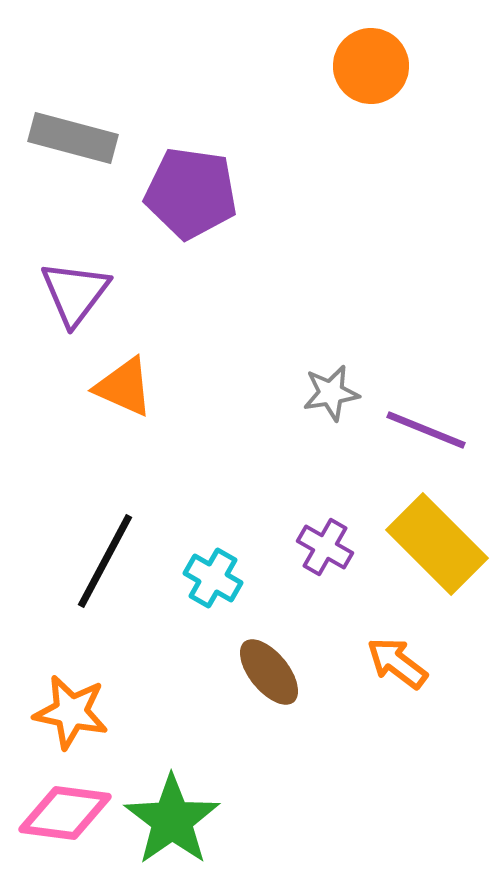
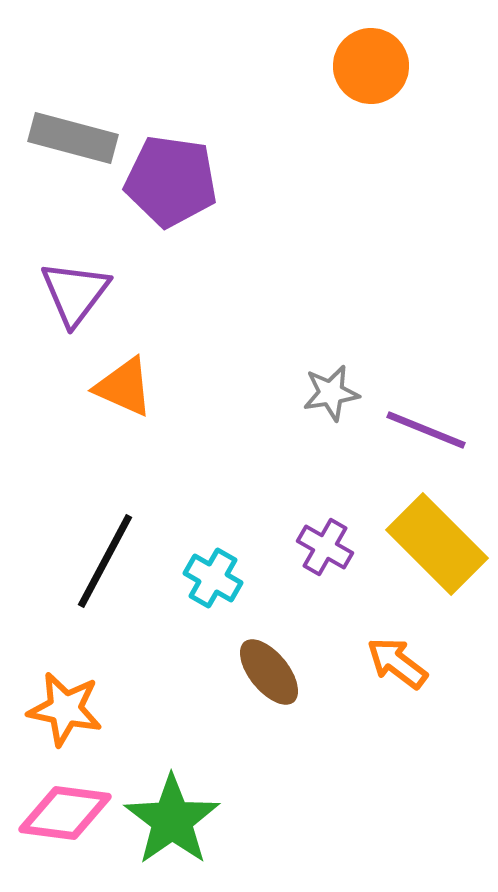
purple pentagon: moved 20 px left, 12 px up
orange star: moved 6 px left, 3 px up
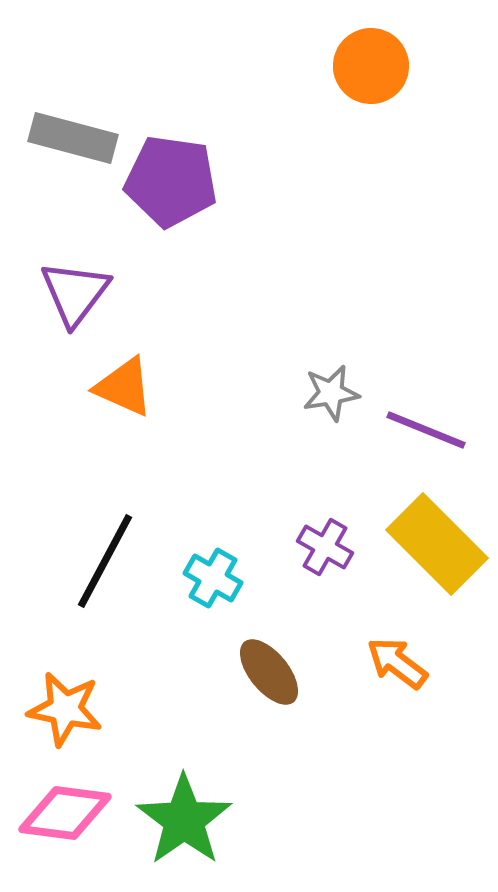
green star: moved 12 px right
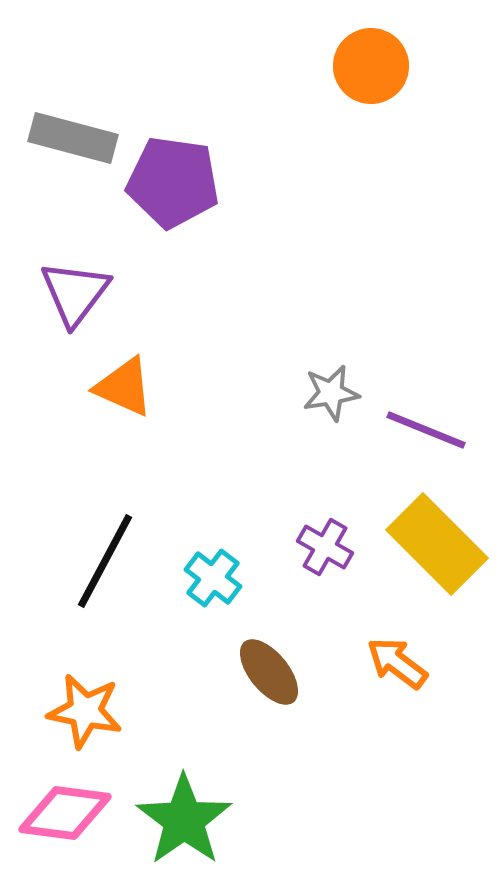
purple pentagon: moved 2 px right, 1 px down
cyan cross: rotated 8 degrees clockwise
orange star: moved 20 px right, 2 px down
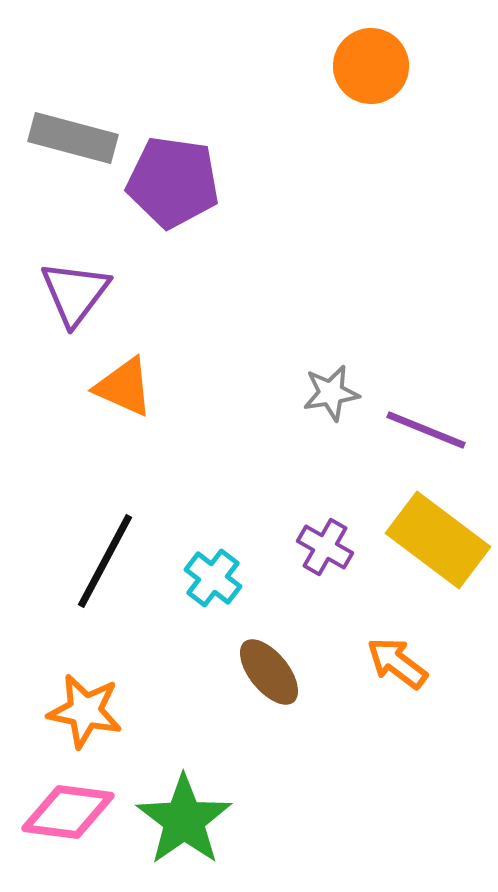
yellow rectangle: moved 1 px right, 4 px up; rotated 8 degrees counterclockwise
pink diamond: moved 3 px right, 1 px up
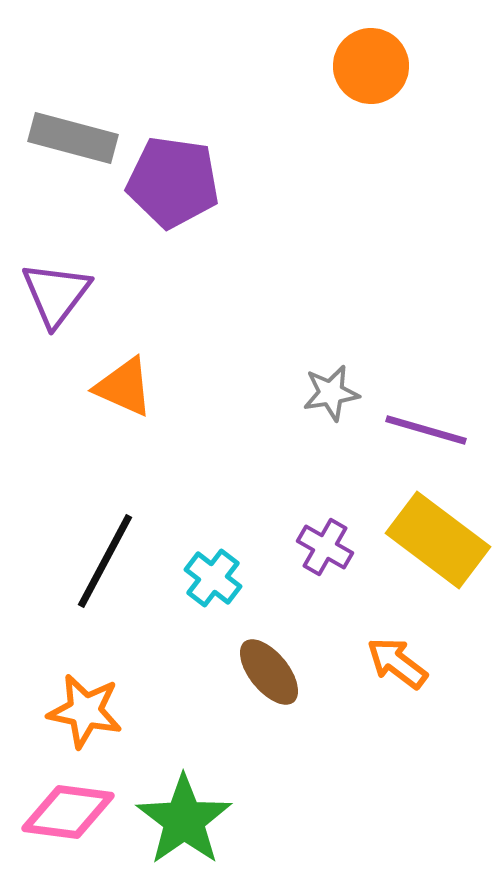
purple triangle: moved 19 px left, 1 px down
purple line: rotated 6 degrees counterclockwise
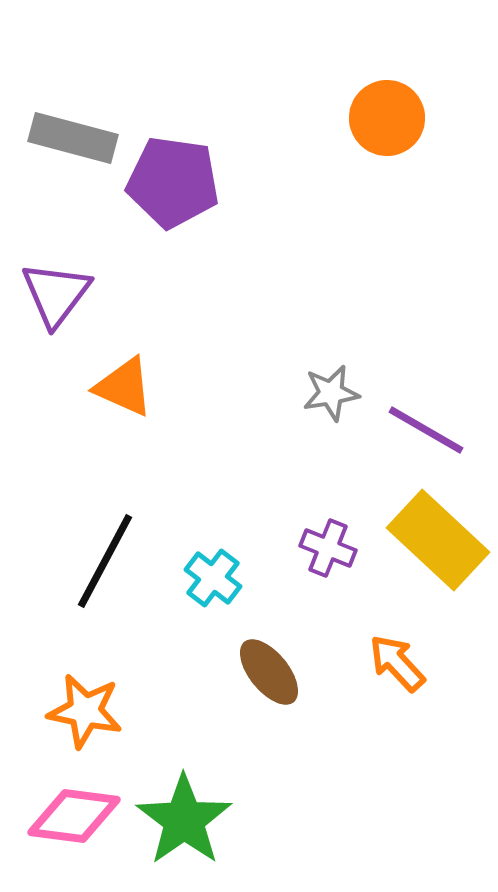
orange circle: moved 16 px right, 52 px down
purple line: rotated 14 degrees clockwise
yellow rectangle: rotated 6 degrees clockwise
purple cross: moved 3 px right, 1 px down; rotated 8 degrees counterclockwise
orange arrow: rotated 10 degrees clockwise
pink diamond: moved 6 px right, 4 px down
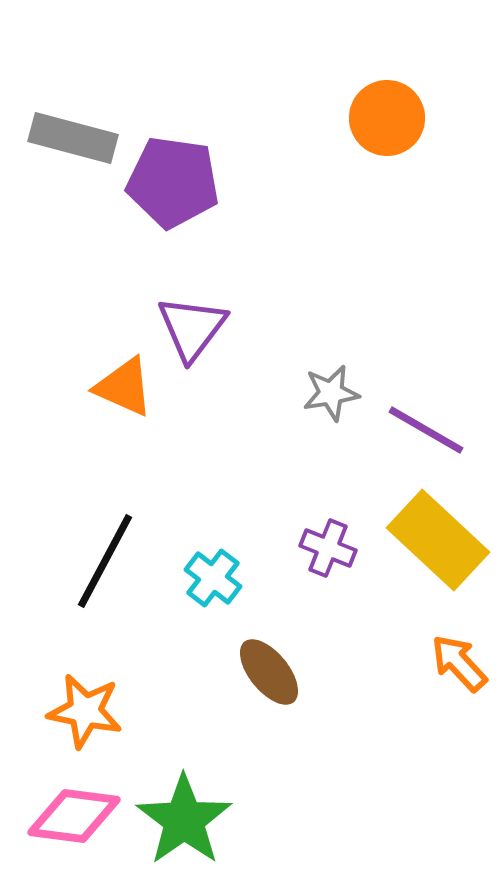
purple triangle: moved 136 px right, 34 px down
orange arrow: moved 62 px right
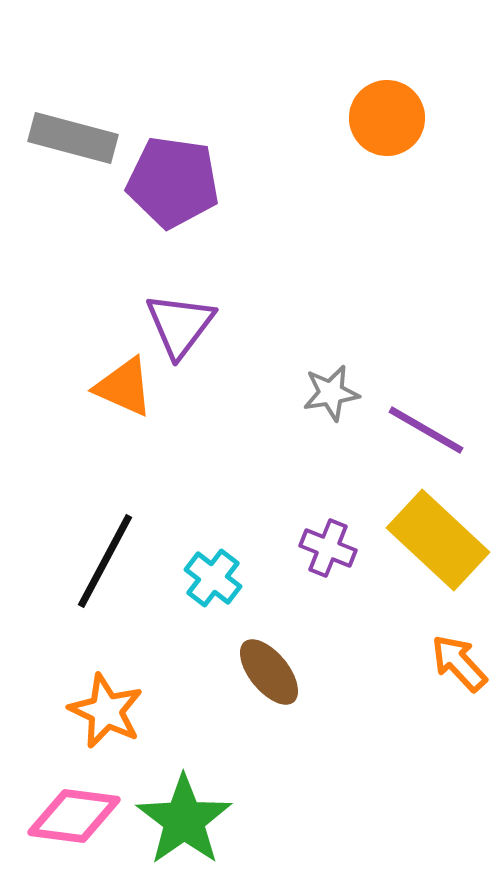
purple triangle: moved 12 px left, 3 px up
orange star: moved 21 px right; rotated 14 degrees clockwise
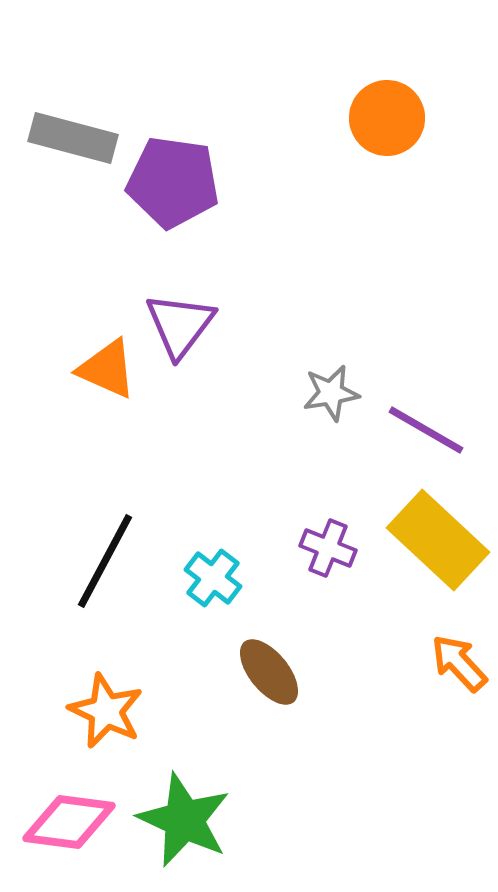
orange triangle: moved 17 px left, 18 px up
pink diamond: moved 5 px left, 6 px down
green star: rotated 12 degrees counterclockwise
